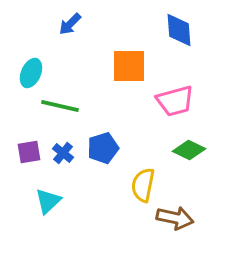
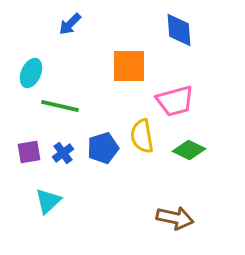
blue cross: rotated 15 degrees clockwise
yellow semicircle: moved 1 px left, 49 px up; rotated 20 degrees counterclockwise
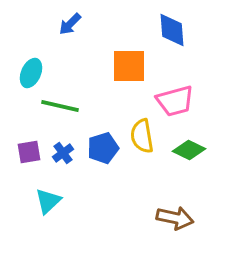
blue diamond: moved 7 px left
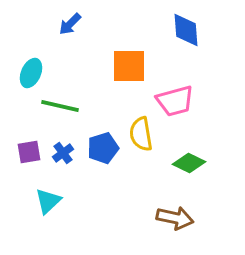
blue diamond: moved 14 px right
yellow semicircle: moved 1 px left, 2 px up
green diamond: moved 13 px down
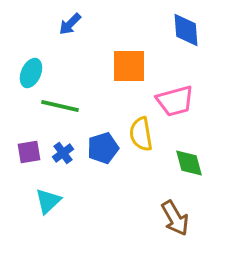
green diamond: rotated 48 degrees clockwise
brown arrow: rotated 48 degrees clockwise
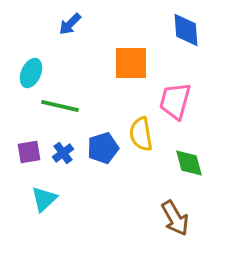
orange square: moved 2 px right, 3 px up
pink trapezoid: rotated 120 degrees clockwise
cyan triangle: moved 4 px left, 2 px up
